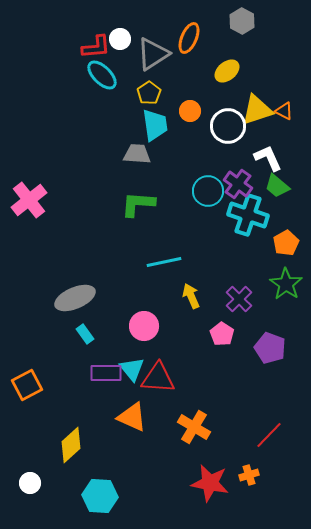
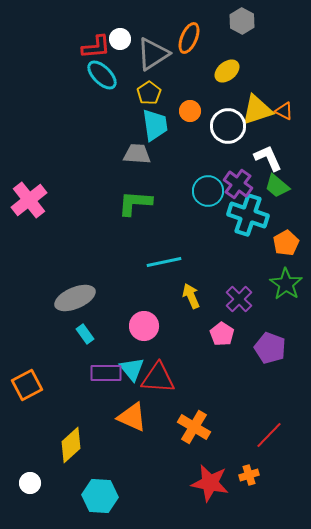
green L-shape at (138, 204): moved 3 px left, 1 px up
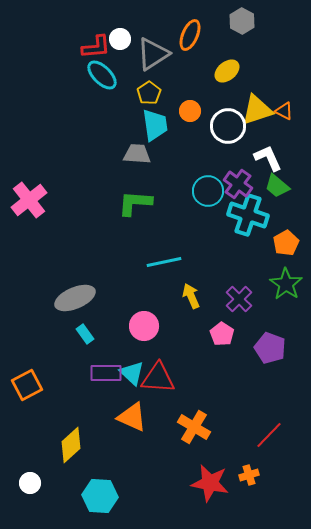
orange ellipse at (189, 38): moved 1 px right, 3 px up
cyan triangle at (132, 369): moved 4 px down; rotated 8 degrees counterclockwise
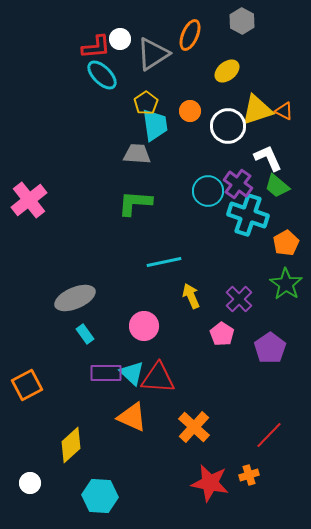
yellow pentagon at (149, 93): moved 3 px left, 10 px down
purple pentagon at (270, 348): rotated 16 degrees clockwise
orange cross at (194, 427): rotated 12 degrees clockwise
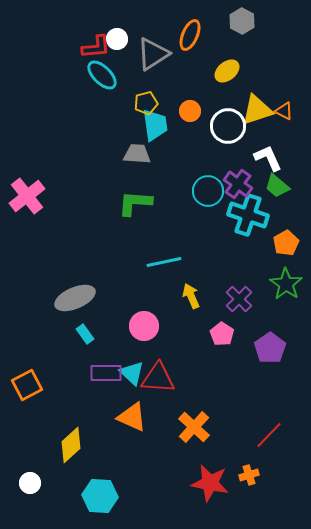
white circle at (120, 39): moved 3 px left
yellow pentagon at (146, 103): rotated 20 degrees clockwise
pink cross at (29, 200): moved 2 px left, 4 px up
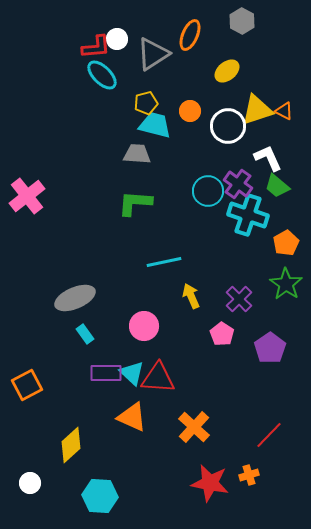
cyan trapezoid at (155, 125): rotated 68 degrees counterclockwise
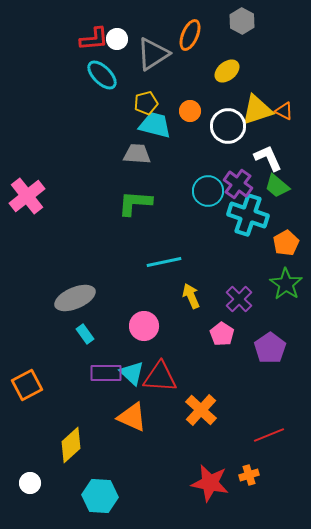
red L-shape at (96, 47): moved 2 px left, 8 px up
red triangle at (158, 378): moved 2 px right, 1 px up
orange cross at (194, 427): moved 7 px right, 17 px up
red line at (269, 435): rotated 24 degrees clockwise
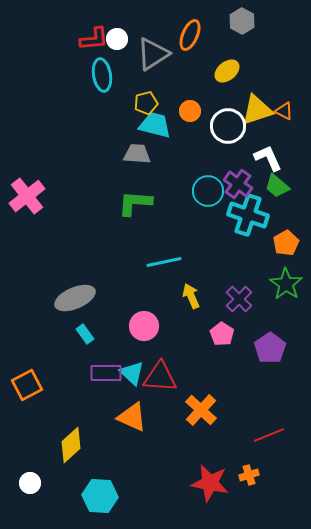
cyan ellipse at (102, 75): rotated 36 degrees clockwise
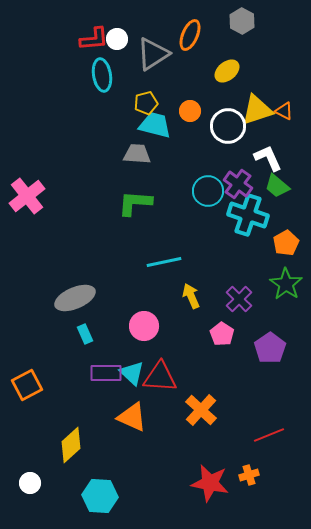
cyan rectangle at (85, 334): rotated 12 degrees clockwise
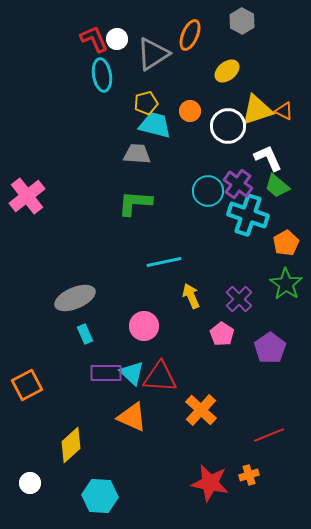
red L-shape at (94, 39): rotated 108 degrees counterclockwise
